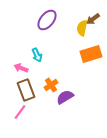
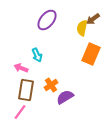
orange rectangle: rotated 50 degrees counterclockwise
brown rectangle: rotated 30 degrees clockwise
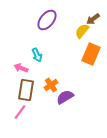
yellow semicircle: moved 3 px down; rotated 28 degrees clockwise
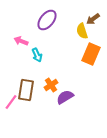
yellow semicircle: rotated 56 degrees counterclockwise
pink arrow: moved 27 px up
pink line: moved 9 px left, 10 px up
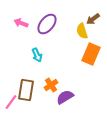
purple ellipse: moved 4 px down
pink arrow: moved 18 px up
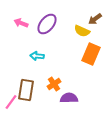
brown arrow: moved 2 px right
yellow semicircle: rotated 49 degrees counterclockwise
cyan arrow: moved 1 px down; rotated 120 degrees clockwise
orange cross: moved 3 px right, 1 px up
purple semicircle: moved 4 px right, 1 px down; rotated 30 degrees clockwise
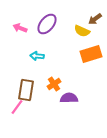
pink arrow: moved 1 px left, 5 px down
orange rectangle: rotated 50 degrees clockwise
pink line: moved 6 px right, 5 px down
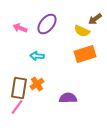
orange rectangle: moved 6 px left
orange cross: moved 17 px left
brown rectangle: moved 7 px left, 2 px up
purple semicircle: moved 1 px left
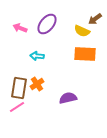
orange rectangle: rotated 20 degrees clockwise
purple semicircle: rotated 12 degrees counterclockwise
pink line: rotated 21 degrees clockwise
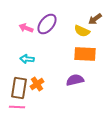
pink arrow: moved 6 px right
cyan arrow: moved 10 px left, 3 px down
purple semicircle: moved 7 px right, 18 px up
pink line: rotated 35 degrees clockwise
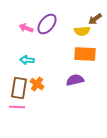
yellow semicircle: rotated 28 degrees counterclockwise
cyan arrow: moved 1 px down
orange cross: rotated 24 degrees counterclockwise
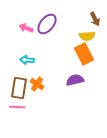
brown arrow: rotated 80 degrees counterclockwise
yellow semicircle: moved 5 px right, 5 px down
orange rectangle: moved 1 px left; rotated 60 degrees clockwise
